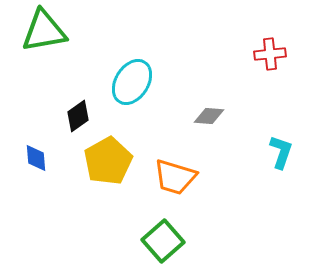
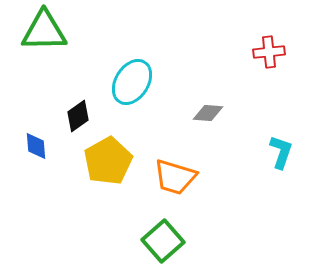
green triangle: rotated 9 degrees clockwise
red cross: moved 1 px left, 2 px up
gray diamond: moved 1 px left, 3 px up
blue diamond: moved 12 px up
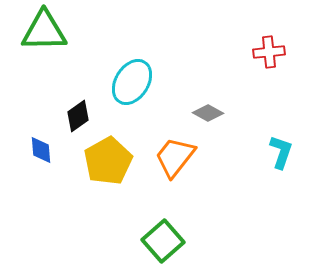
gray diamond: rotated 24 degrees clockwise
blue diamond: moved 5 px right, 4 px down
orange trapezoid: moved 20 px up; rotated 111 degrees clockwise
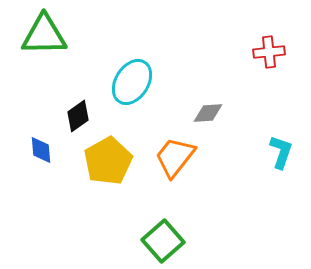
green triangle: moved 4 px down
gray diamond: rotated 32 degrees counterclockwise
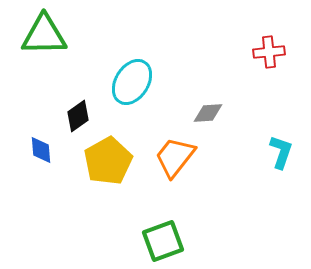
green square: rotated 21 degrees clockwise
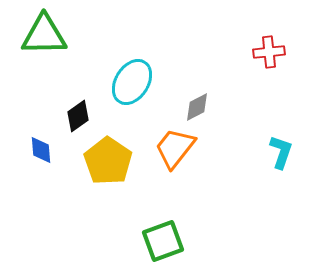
gray diamond: moved 11 px left, 6 px up; rotated 24 degrees counterclockwise
orange trapezoid: moved 9 px up
yellow pentagon: rotated 9 degrees counterclockwise
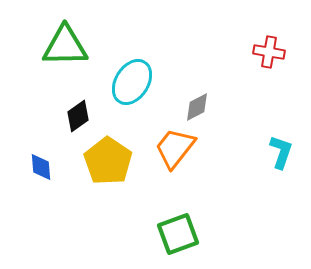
green triangle: moved 21 px right, 11 px down
red cross: rotated 16 degrees clockwise
blue diamond: moved 17 px down
green square: moved 15 px right, 7 px up
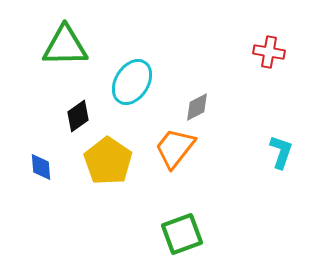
green square: moved 4 px right
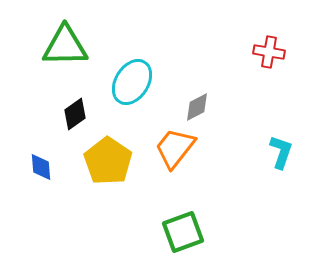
black diamond: moved 3 px left, 2 px up
green square: moved 1 px right, 2 px up
